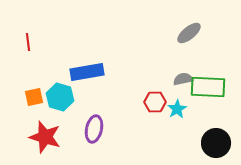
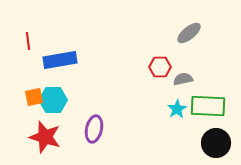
red line: moved 1 px up
blue rectangle: moved 27 px left, 12 px up
green rectangle: moved 19 px down
cyan hexagon: moved 7 px left, 3 px down; rotated 16 degrees counterclockwise
red hexagon: moved 5 px right, 35 px up
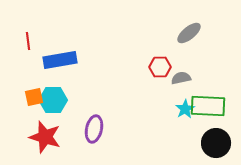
gray semicircle: moved 2 px left, 1 px up
cyan star: moved 8 px right
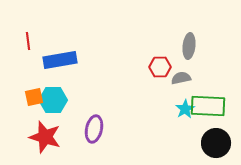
gray ellipse: moved 13 px down; rotated 45 degrees counterclockwise
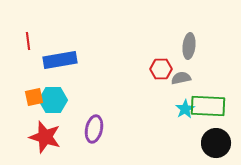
red hexagon: moved 1 px right, 2 px down
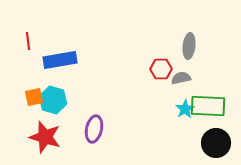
cyan hexagon: rotated 16 degrees clockwise
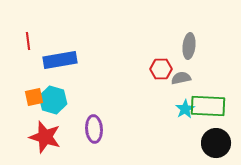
purple ellipse: rotated 16 degrees counterclockwise
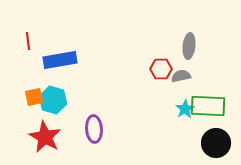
gray semicircle: moved 2 px up
red star: rotated 12 degrees clockwise
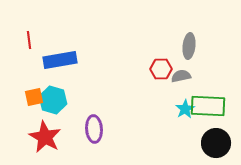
red line: moved 1 px right, 1 px up
